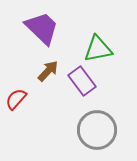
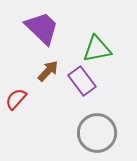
green triangle: moved 1 px left
gray circle: moved 3 px down
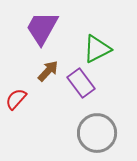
purple trapezoid: rotated 105 degrees counterclockwise
green triangle: rotated 16 degrees counterclockwise
purple rectangle: moved 1 px left, 2 px down
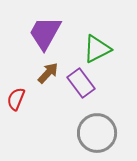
purple trapezoid: moved 3 px right, 5 px down
brown arrow: moved 2 px down
red semicircle: rotated 20 degrees counterclockwise
